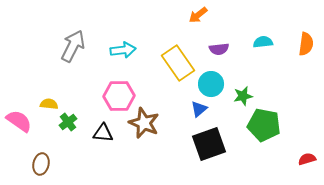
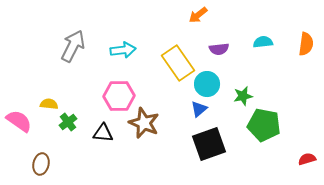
cyan circle: moved 4 px left
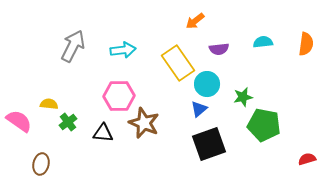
orange arrow: moved 3 px left, 6 px down
green star: moved 1 px down
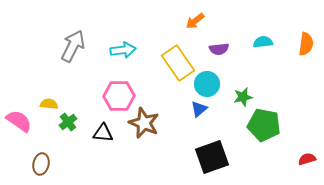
black square: moved 3 px right, 13 px down
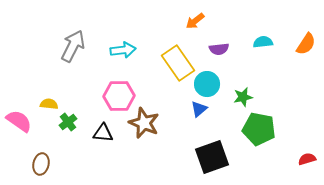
orange semicircle: rotated 25 degrees clockwise
green pentagon: moved 5 px left, 4 px down
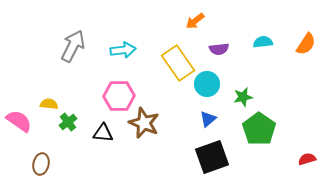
blue triangle: moved 9 px right, 10 px down
green pentagon: rotated 24 degrees clockwise
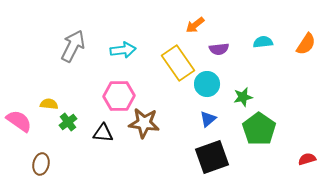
orange arrow: moved 4 px down
brown star: rotated 16 degrees counterclockwise
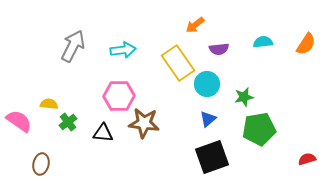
green star: moved 1 px right
green pentagon: rotated 28 degrees clockwise
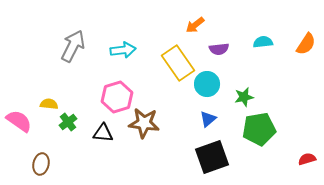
pink hexagon: moved 2 px left, 1 px down; rotated 16 degrees counterclockwise
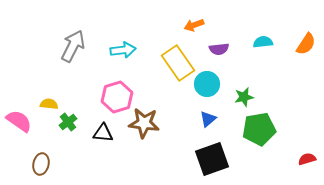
orange arrow: moved 1 px left; rotated 18 degrees clockwise
black square: moved 2 px down
